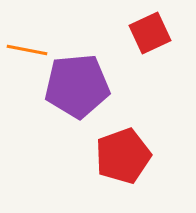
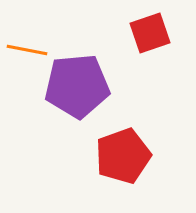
red square: rotated 6 degrees clockwise
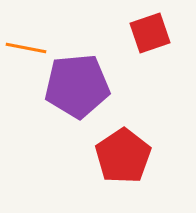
orange line: moved 1 px left, 2 px up
red pentagon: rotated 14 degrees counterclockwise
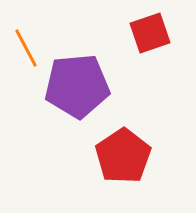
orange line: rotated 51 degrees clockwise
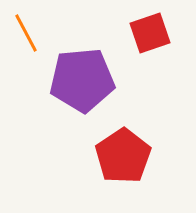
orange line: moved 15 px up
purple pentagon: moved 5 px right, 6 px up
